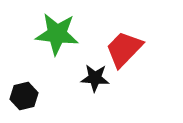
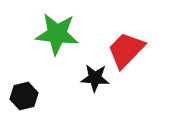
red trapezoid: moved 2 px right, 1 px down
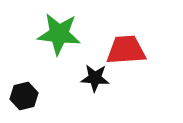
green star: moved 2 px right
red trapezoid: rotated 42 degrees clockwise
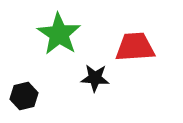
green star: rotated 27 degrees clockwise
red trapezoid: moved 9 px right, 3 px up
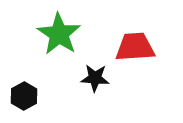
black hexagon: rotated 16 degrees counterclockwise
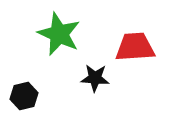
green star: rotated 9 degrees counterclockwise
black hexagon: rotated 16 degrees clockwise
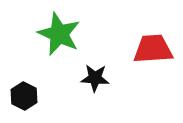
red trapezoid: moved 18 px right, 2 px down
black hexagon: rotated 20 degrees counterclockwise
